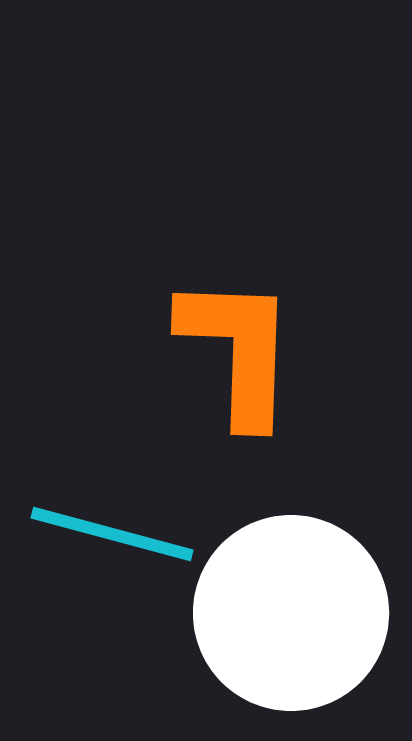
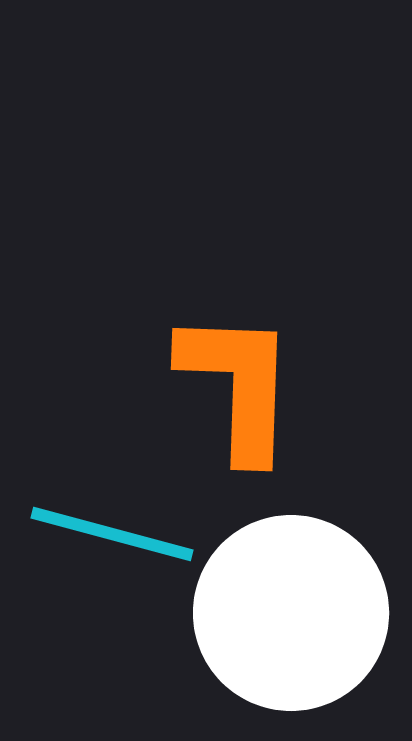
orange L-shape: moved 35 px down
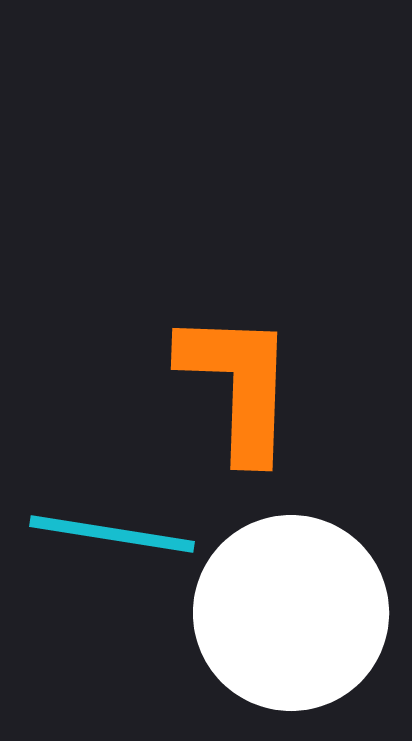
cyan line: rotated 6 degrees counterclockwise
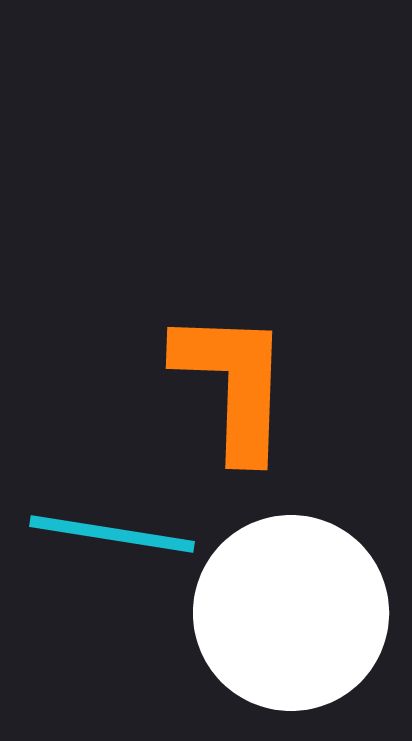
orange L-shape: moved 5 px left, 1 px up
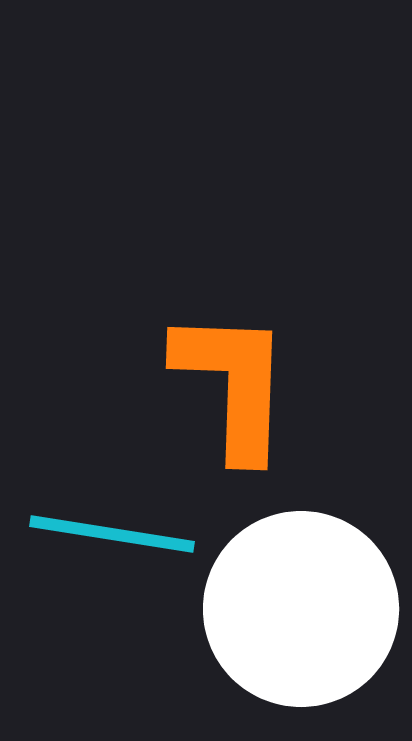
white circle: moved 10 px right, 4 px up
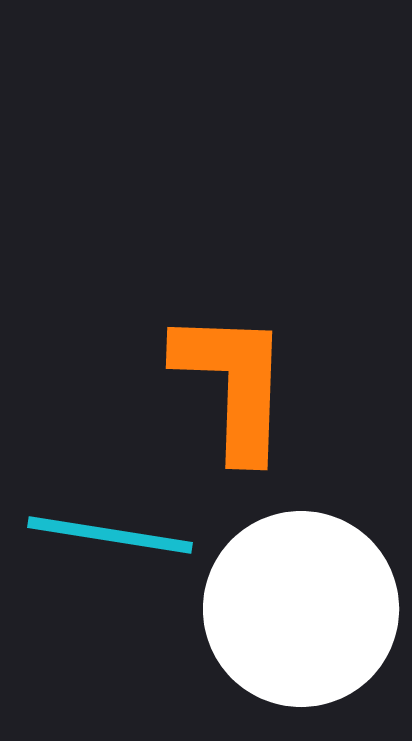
cyan line: moved 2 px left, 1 px down
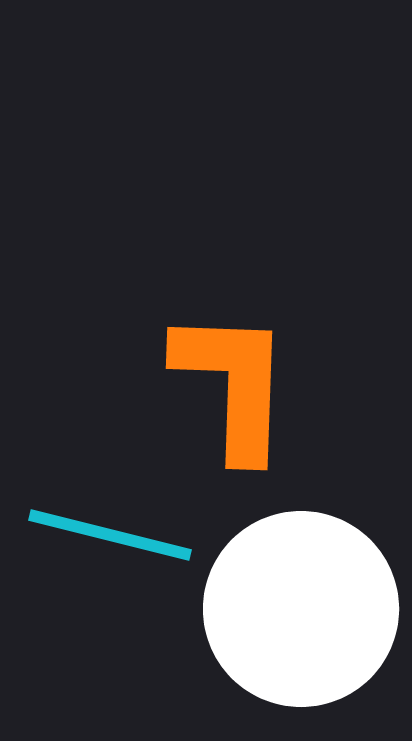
cyan line: rotated 5 degrees clockwise
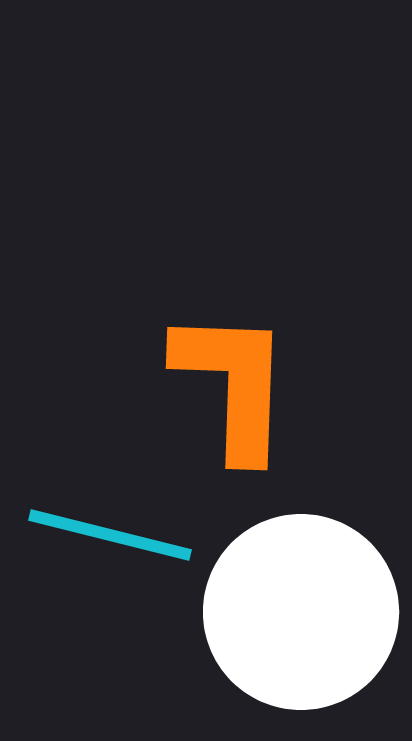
white circle: moved 3 px down
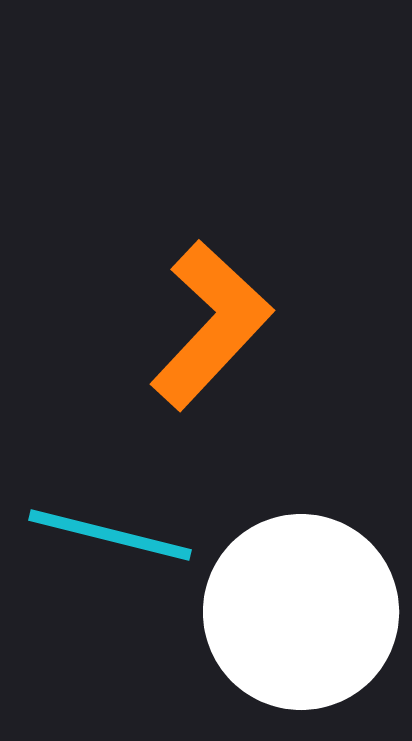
orange L-shape: moved 22 px left, 59 px up; rotated 41 degrees clockwise
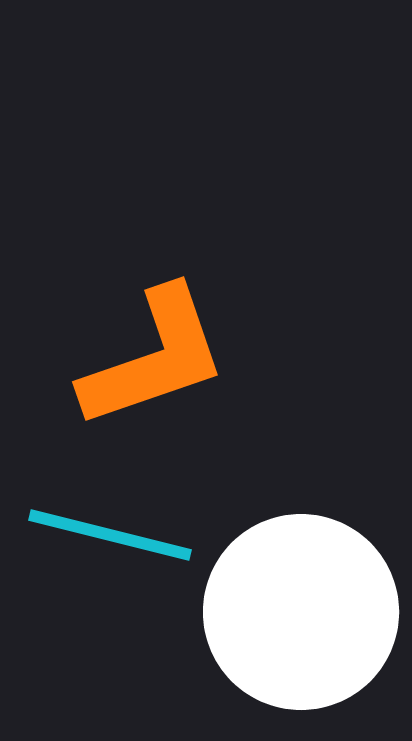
orange L-shape: moved 57 px left, 33 px down; rotated 28 degrees clockwise
